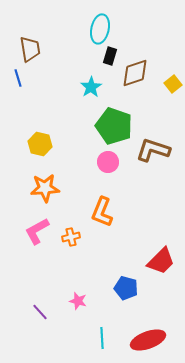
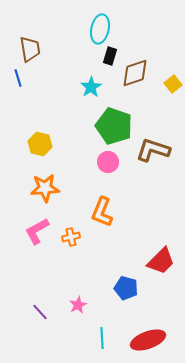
pink star: moved 4 px down; rotated 30 degrees clockwise
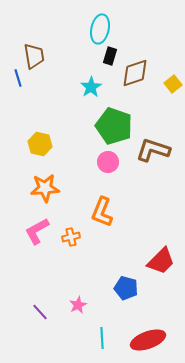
brown trapezoid: moved 4 px right, 7 px down
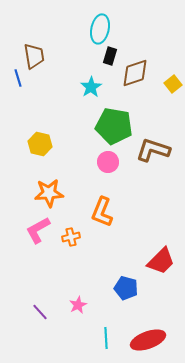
green pentagon: rotated 9 degrees counterclockwise
orange star: moved 4 px right, 5 px down
pink L-shape: moved 1 px right, 1 px up
cyan line: moved 4 px right
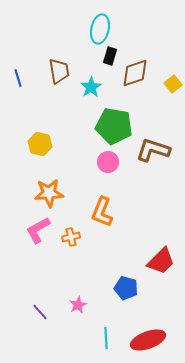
brown trapezoid: moved 25 px right, 15 px down
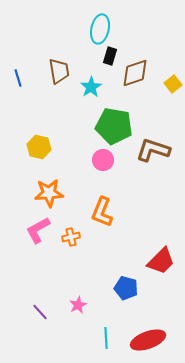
yellow hexagon: moved 1 px left, 3 px down
pink circle: moved 5 px left, 2 px up
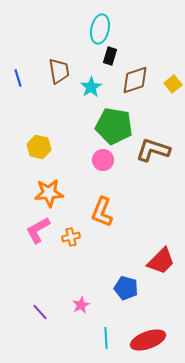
brown diamond: moved 7 px down
pink star: moved 3 px right
